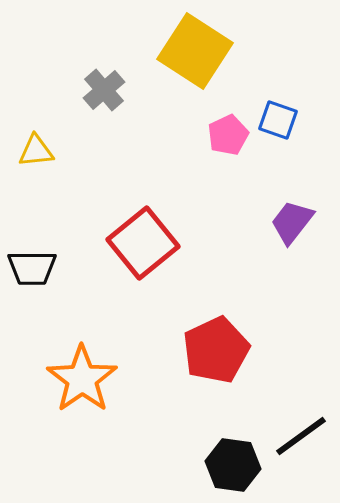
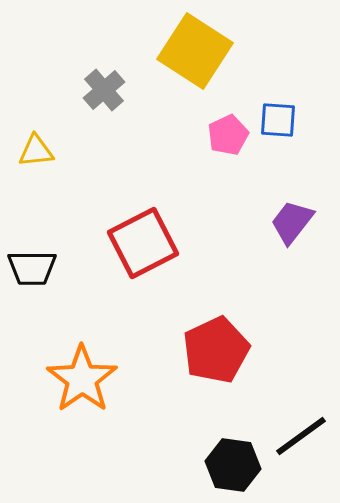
blue square: rotated 15 degrees counterclockwise
red square: rotated 12 degrees clockwise
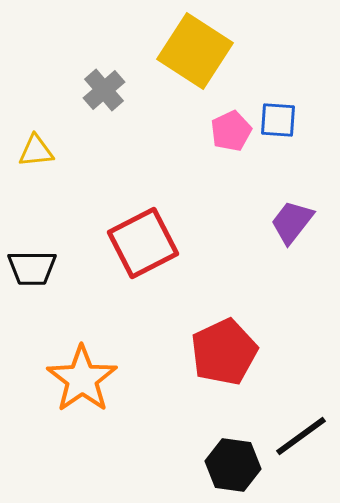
pink pentagon: moved 3 px right, 4 px up
red pentagon: moved 8 px right, 2 px down
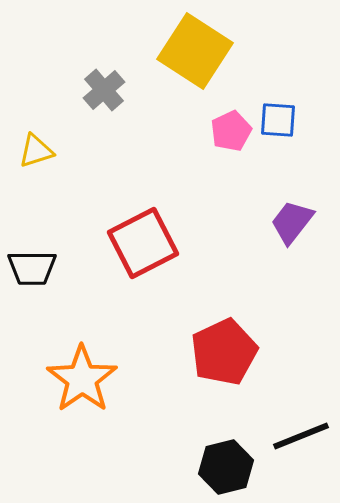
yellow triangle: rotated 12 degrees counterclockwise
black line: rotated 14 degrees clockwise
black hexagon: moved 7 px left, 2 px down; rotated 22 degrees counterclockwise
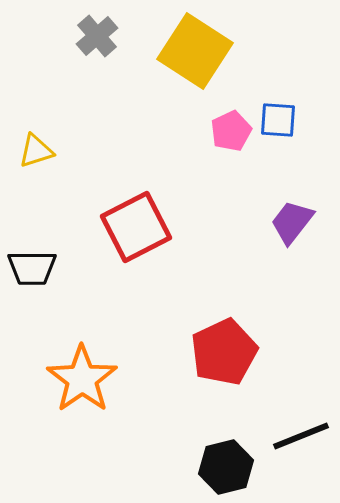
gray cross: moved 7 px left, 54 px up
red square: moved 7 px left, 16 px up
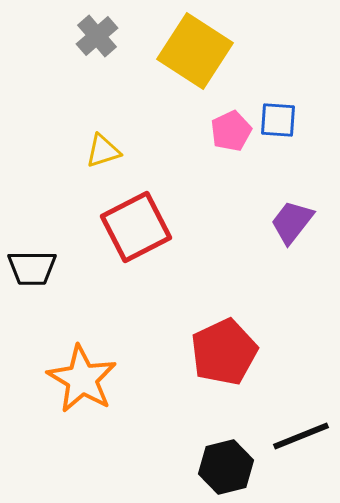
yellow triangle: moved 67 px right
orange star: rotated 6 degrees counterclockwise
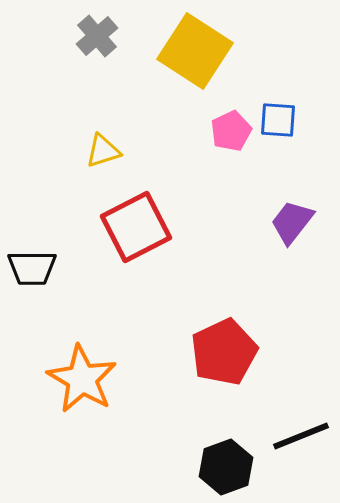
black hexagon: rotated 6 degrees counterclockwise
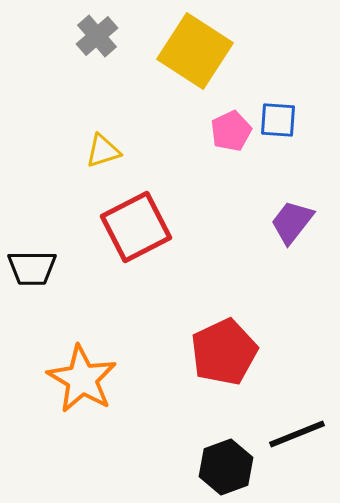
black line: moved 4 px left, 2 px up
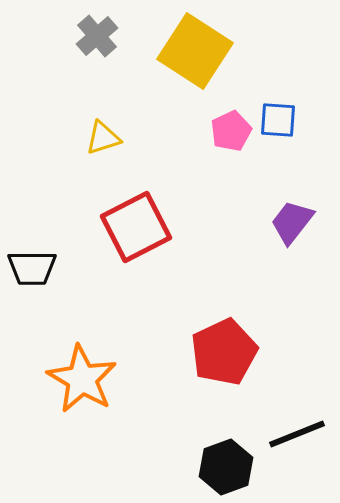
yellow triangle: moved 13 px up
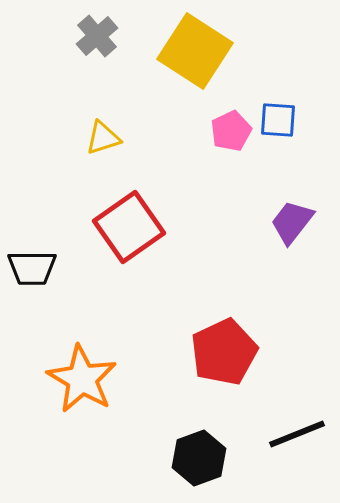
red square: moved 7 px left; rotated 8 degrees counterclockwise
black hexagon: moved 27 px left, 9 px up
